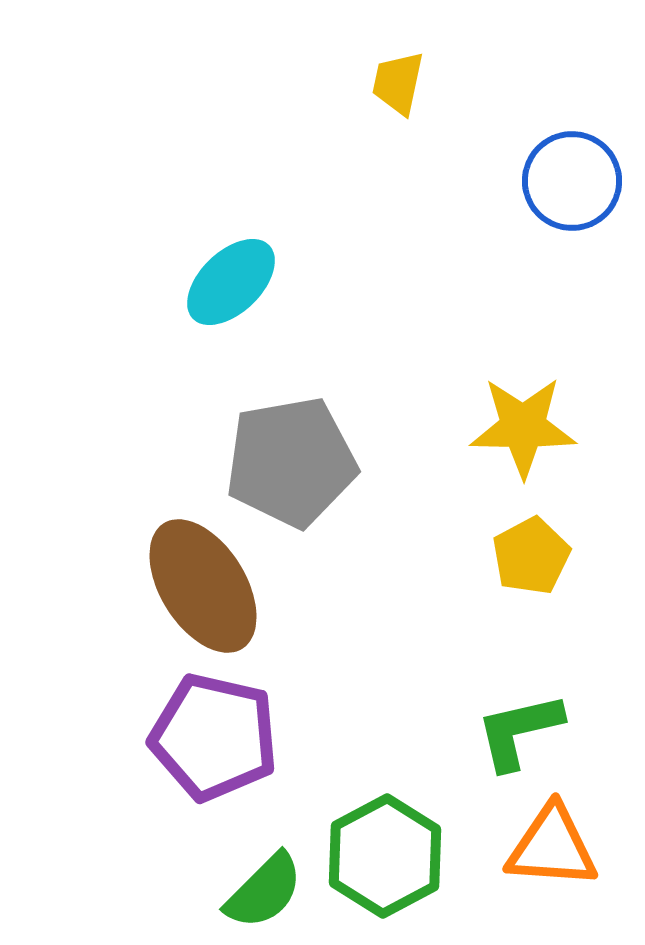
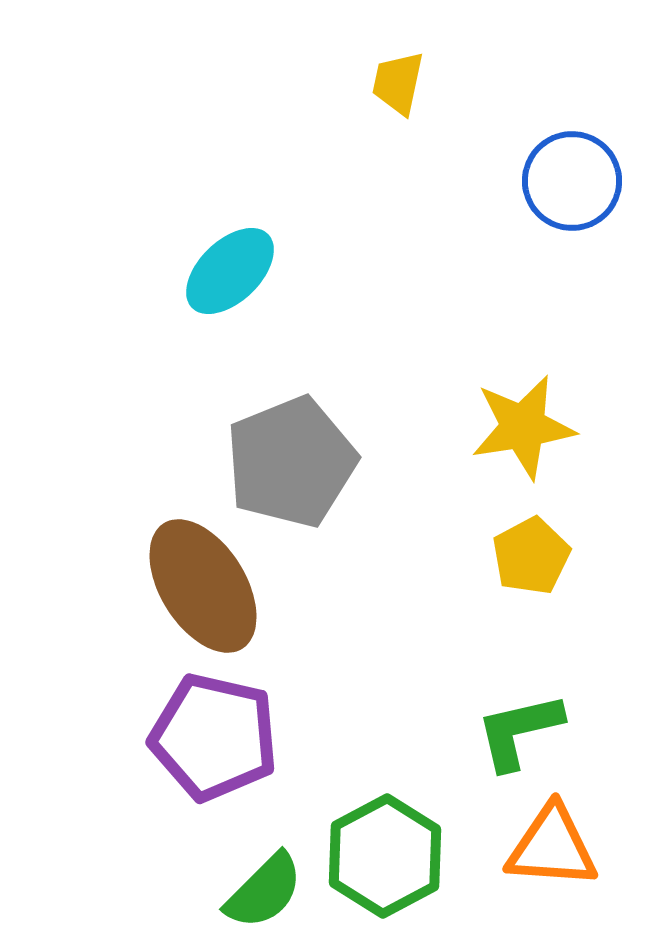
cyan ellipse: moved 1 px left, 11 px up
yellow star: rotated 10 degrees counterclockwise
gray pentagon: rotated 12 degrees counterclockwise
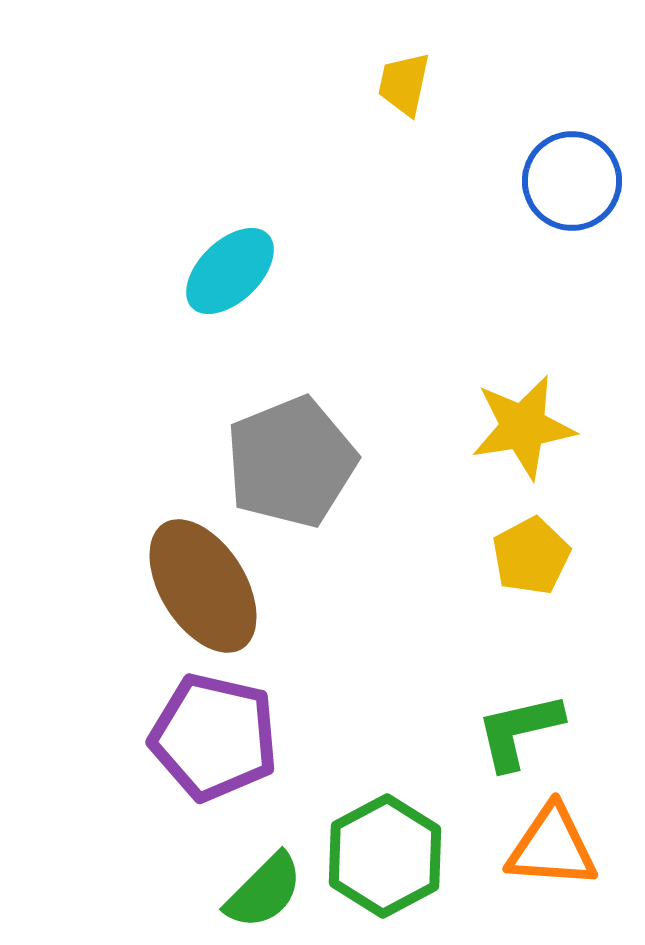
yellow trapezoid: moved 6 px right, 1 px down
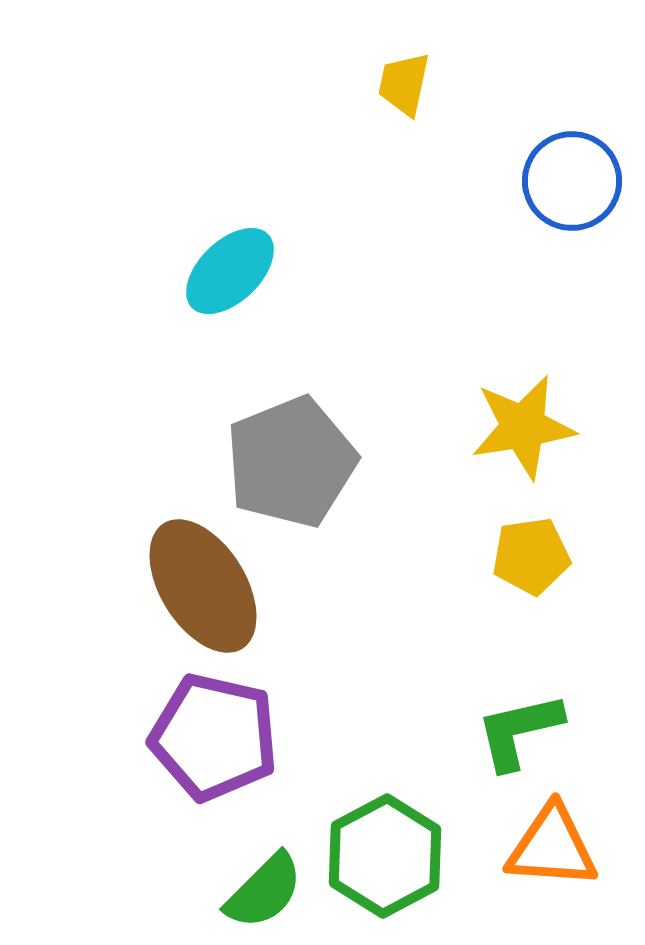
yellow pentagon: rotated 20 degrees clockwise
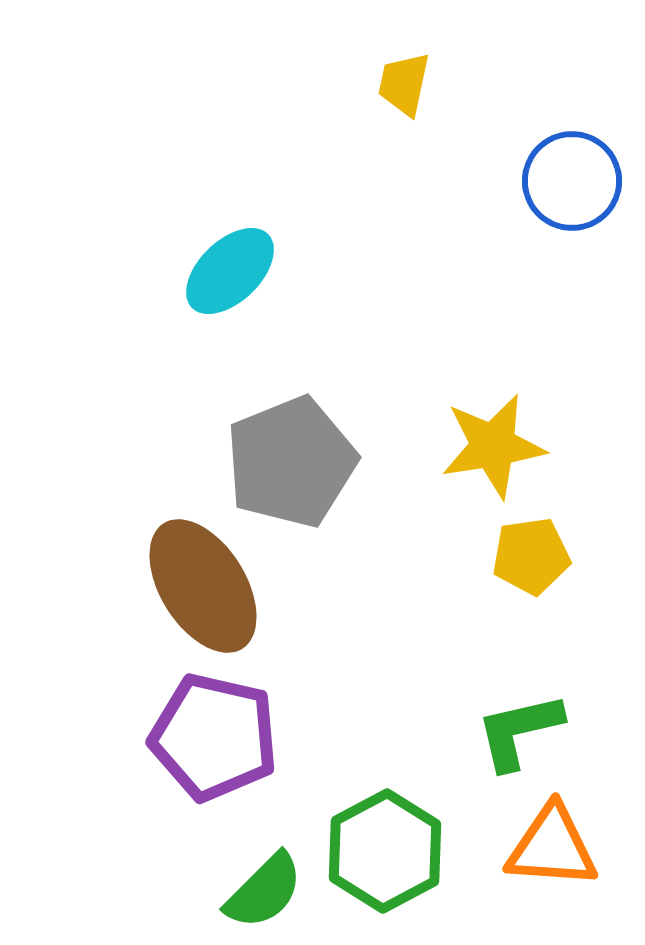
yellow star: moved 30 px left, 19 px down
green hexagon: moved 5 px up
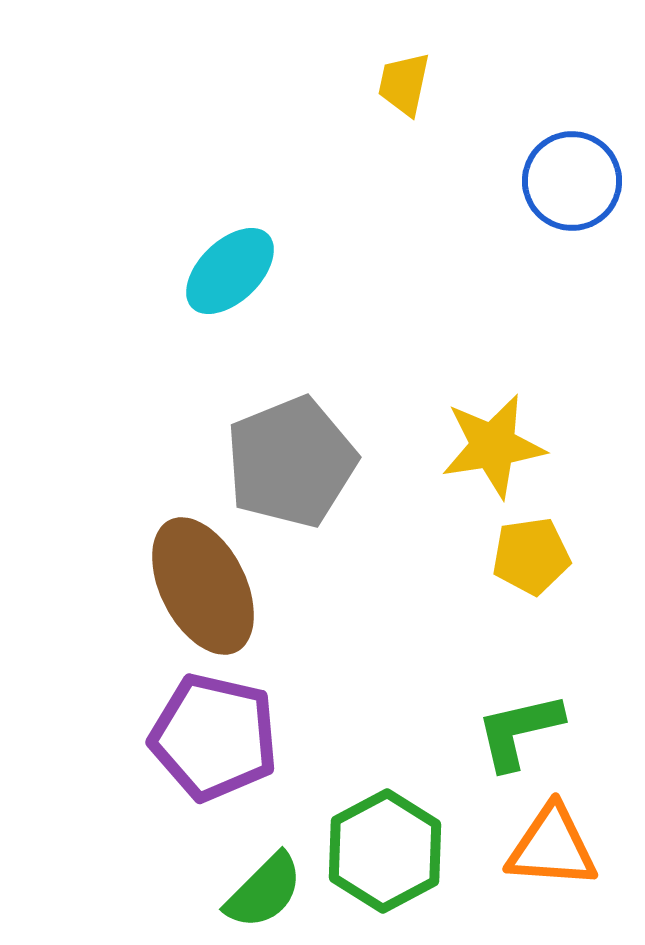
brown ellipse: rotated 5 degrees clockwise
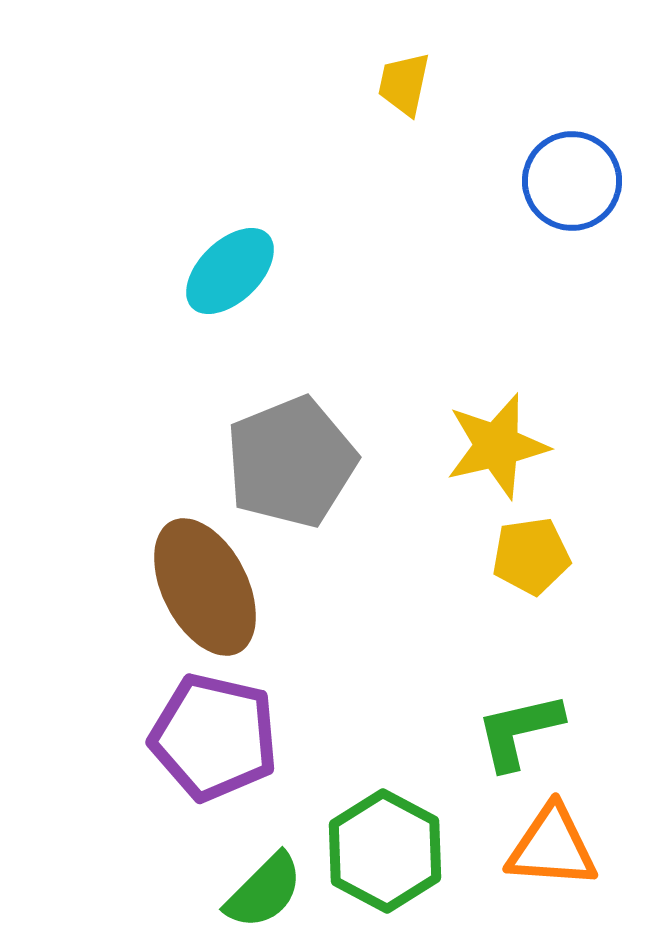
yellow star: moved 4 px right; rotated 4 degrees counterclockwise
brown ellipse: moved 2 px right, 1 px down
green hexagon: rotated 4 degrees counterclockwise
